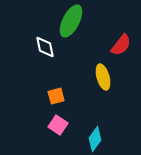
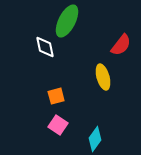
green ellipse: moved 4 px left
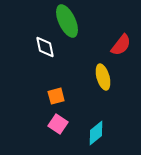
green ellipse: rotated 52 degrees counterclockwise
pink square: moved 1 px up
cyan diamond: moved 1 px right, 6 px up; rotated 15 degrees clockwise
